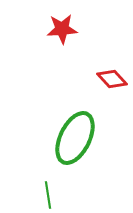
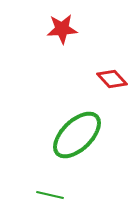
green ellipse: moved 2 px right, 3 px up; rotated 20 degrees clockwise
green line: moved 2 px right; rotated 68 degrees counterclockwise
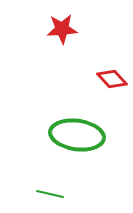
green ellipse: rotated 52 degrees clockwise
green line: moved 1 px up
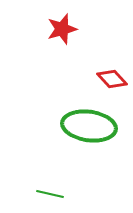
red star: rotated 12 degrees counterclockwise
green ellipse: moved 12 px right, 9 px up
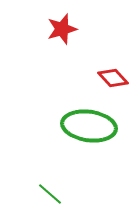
red diamond: moved 1 px right, 1 px up
green line: rotated 28 degrees clockwise
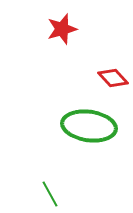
green line: rotated 20 degrees clockwise
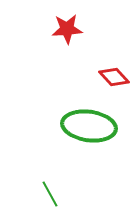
red star: moved 5 px right; rotated 12 degrees clockwise
red diamond: moved 1 px right, 1 px up
